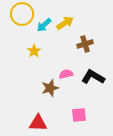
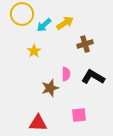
pink semicircle: rotated 104 degrees clockwise
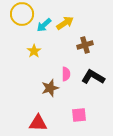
brown cross: moved 1 px down
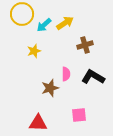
yellow star: rotated 16 degrees clockwise
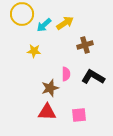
yellow star: rotated 24 degrees clockwise
red triangle: moved 9 px right, 11 px up
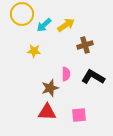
yellow arrow: moved 1 px right, 2 px down
